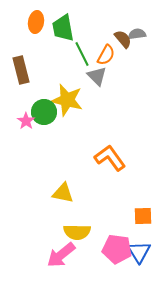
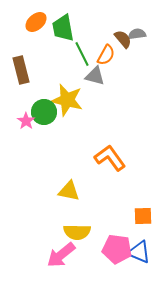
orange ellipse: rotated 40 degrees clockwise
gray triangle: moved 2 px left; rotated 30 degrees counterclockwise
yellow triangle: moved 6 px right, 2 px up
blue triangle: rotated 35 degrees counterclockwise
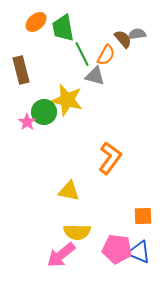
pink star: moved 1 px right, 1 px down
orange L-shape: rotated 72 degrees clockwise
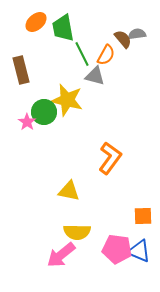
blue triangle: moved 1 px up
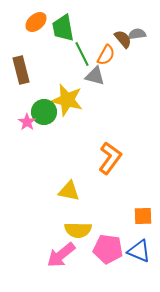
yellow semicircle: moved 1 px right, 2 px up
pink pentagon: moved 9 px left
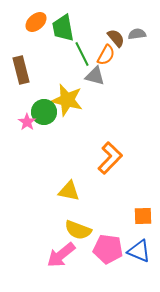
brown semicircle: moved 7 px left, 1 px up
orange L-shape: rotated 8 degrees clockwise
yellow semicircle: rotated 20 degrees clockwise
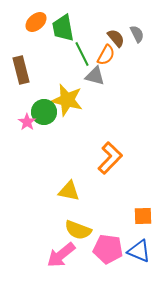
gray semicircle: rotated 72 degrees clockwise
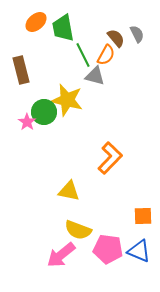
green line: moved 1 px right, 1 px down
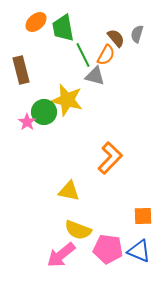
gray semicircle: rotated 138 degrees counterclockwise
